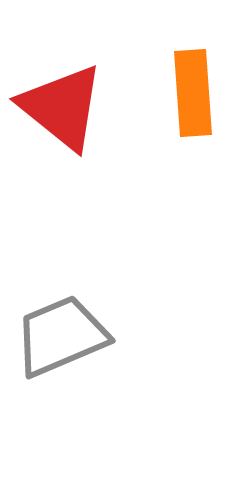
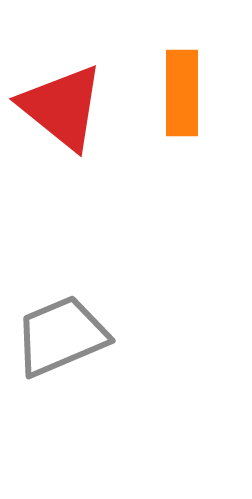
orange rectangle: moved 11 px left; rotated 4 degrees clockwise
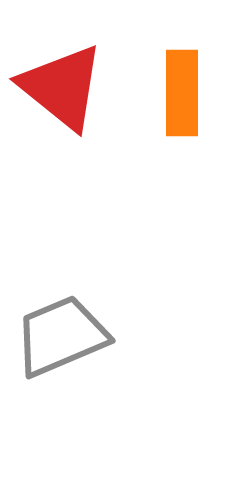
red triangle: moved 20 px up
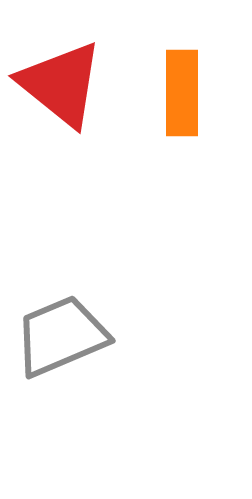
red triangle: moved 1 px left, 3 px up
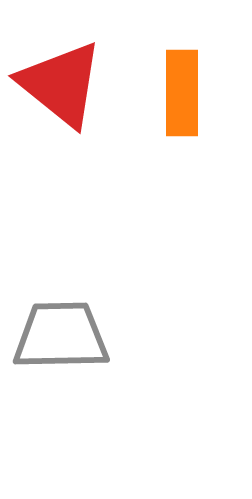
gray trapezoid: rotated 22 degrees clockwise
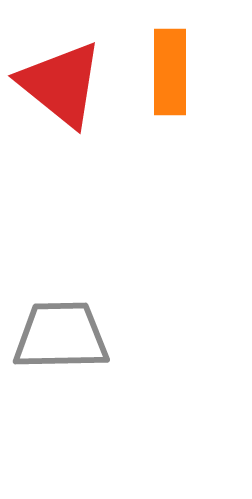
orange rectangle: moved 12 px left, 21 px up
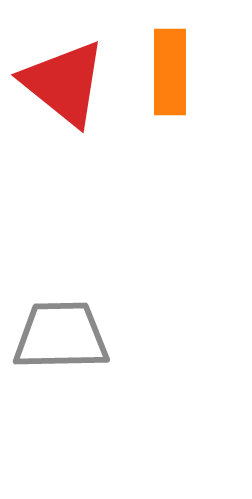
red triangle: moved 3 px right, 1 px up
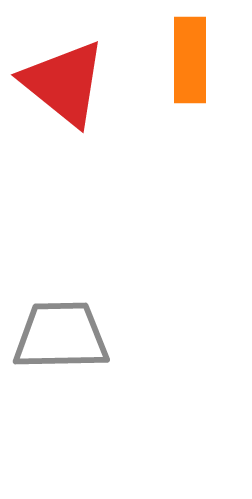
orange rectangle: moved 20 px right, 12 px up
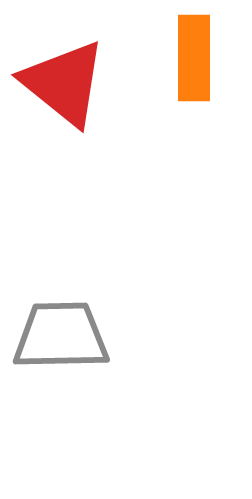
orange rectangle: moved 4 px right, 2 px up
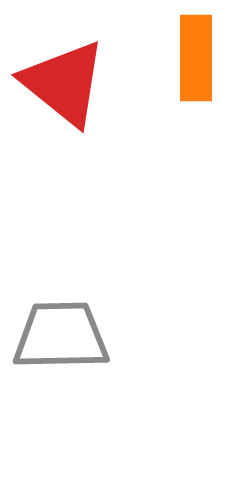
orange rectangle: moved 2 px right
